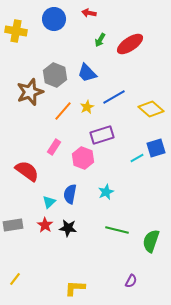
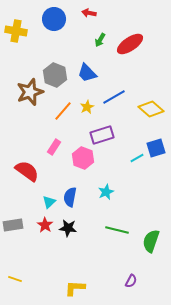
blue semicircle: moved 3 px down
yellow line: rotated 72 degrees clockwise
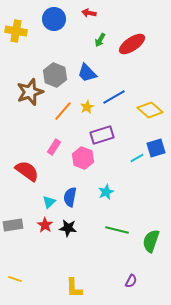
red ellipse: moved 2 px right
yellow diamond: moved 1 px left, 1 px down
yellow L-shape: moved 1 px left; rotated 95 degrees counterclockwise
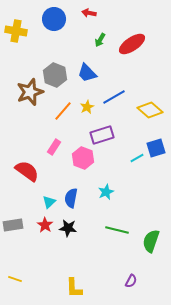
blue semicircle: moved 1 px right, 1 px down
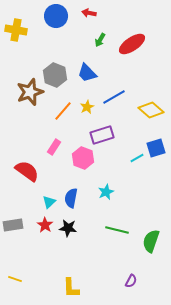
blue circle: moved 2 px right, 3 px up
yellow cross: moved 1 px up
yellow diamond: moved 1 px right
yellow L-shape: moved 3 px left
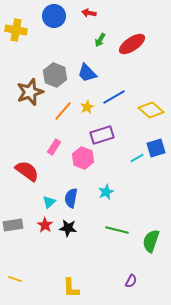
blue circle: moved 2 px left
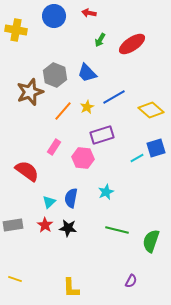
pink hexagon: rotated 15 degrees counterclockwise
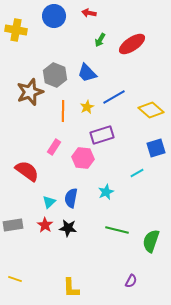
orange line: rotated 40 degrees counterclockwise
cyan line: moved 15 px down
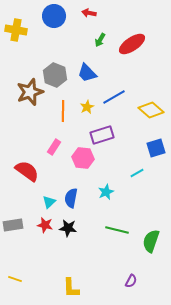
red star: rotated 21 degrees counterclockwise
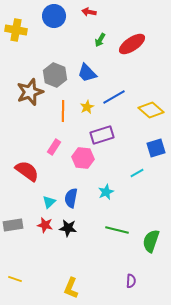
red arrow: moved 1 px up
purple semicircle: rotated 24 degrees counterclockwise
yellow L-shape: rotated 25 degrees clockwise
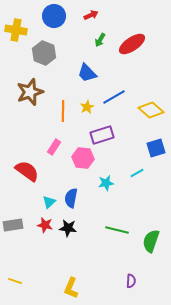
red arrow: moved 2 px right, 3 px down; rotated 144 degrees clockwise
gray hexagon: moved 11 px left, 22 px up
cyan star: moved 9 px up; rotated 14 degrees clockwise
yellow line: moved 2 px down
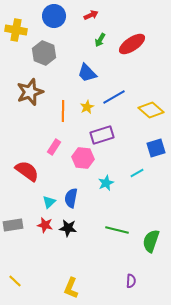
cyan star: rotated 14 degrees counterclockwise
yellow line: rotated 24 degrees clockwise
